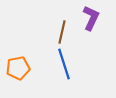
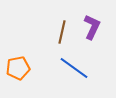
purple L-shape: moved 1 px right, 9 px down
blue line: moved 10 px right, 4 px down; rotated 36 degrees counterclockwise
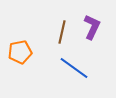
orange pentagon: moved 2 px right, 16 px up
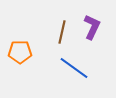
orange pentagon: rotated 10 degrees clockwise
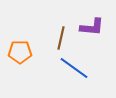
purple L-shape: rotated 70 degrees clockwise
brown line: moved 1 px left, 6 px down
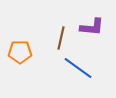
blue line: moved 4 px right
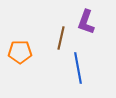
purple L-shape: moved 6 px left, 5 px up; rotated 105 degrees clockwise
blue line: rotated 44 degrees clockwise
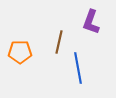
purple L-shape: moved 5 px right
brown line: moved 2 px left, 4 px down
